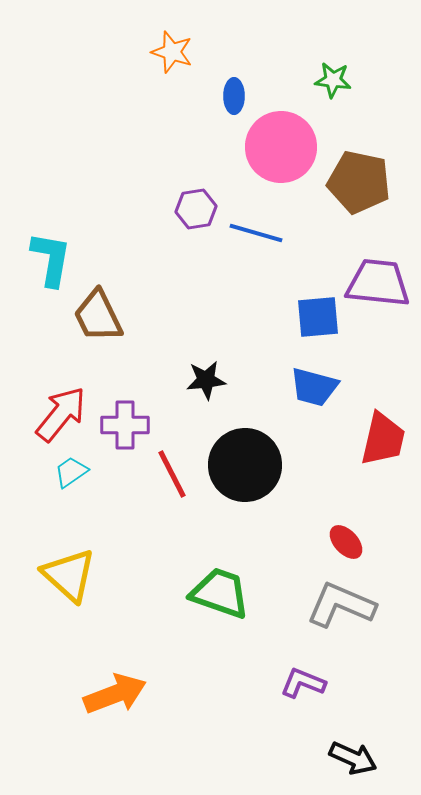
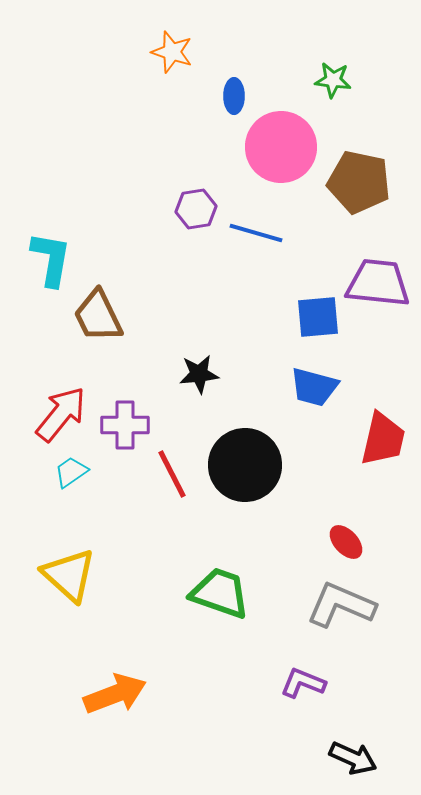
black star: moved 7 px left, 6 px up
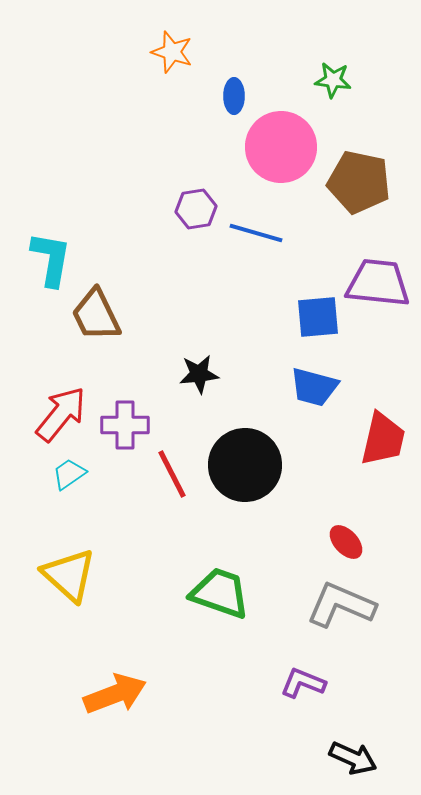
brown trapezoid: moved 2 px left, 1 px up
cyan trapezoid: moved 2 px left, 2 px down
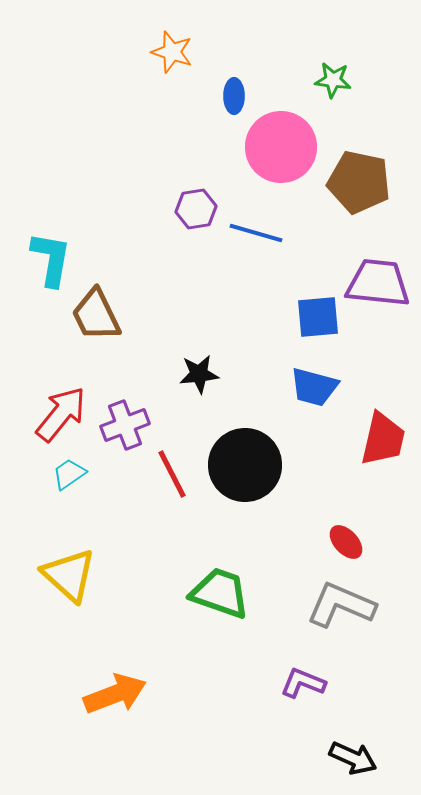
purple cross: rotated 21 degrees counterclockwise
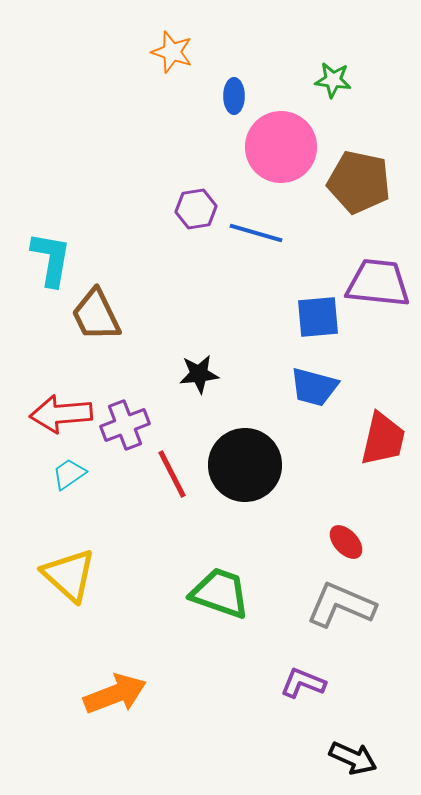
red arrow: rotated 134 degrees counterclockwise
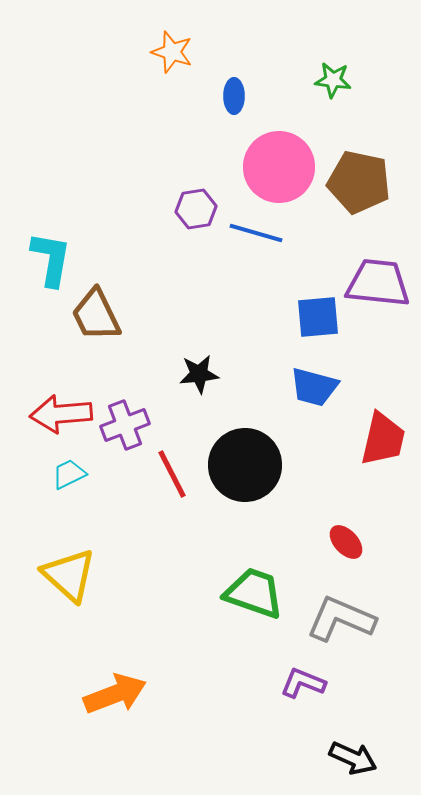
pink circle: moved 2 px left, 20 px down
cyan trapezoid: rotated 9 degrees clockwise
green trapezoid: moved 34 px right
gray L-shape: moved 14 px down
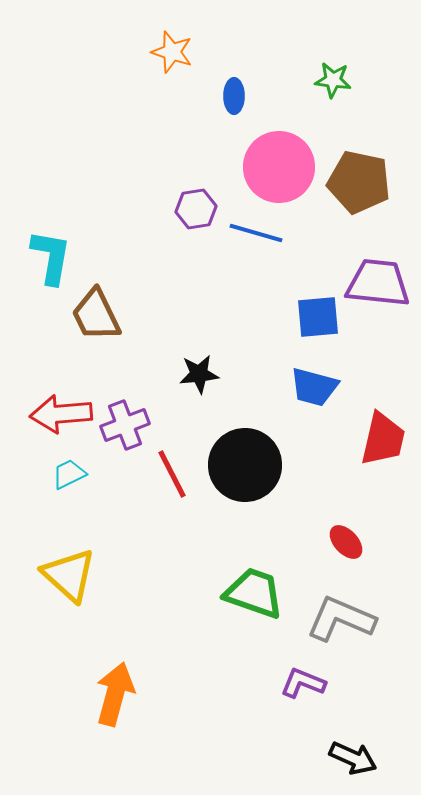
cyan L-shape: moved 2 px up
orange arrow: rotated 54 degrees counterclockwise
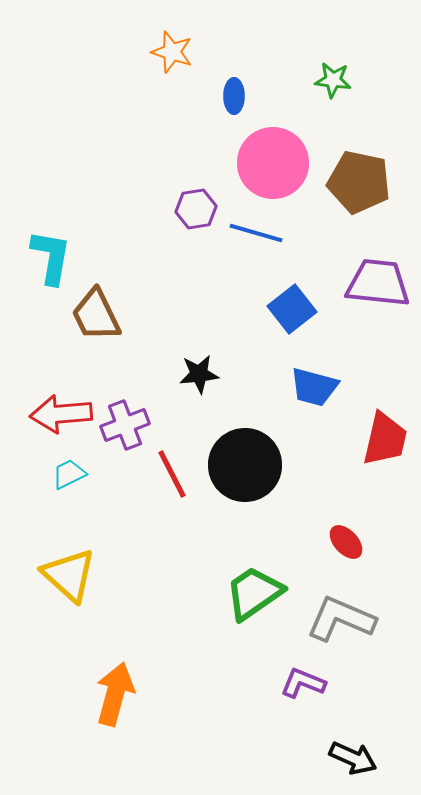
pink circle: moved 6 px left, 4 px up
blue square: moved 26 px left, 8 px up; rotated 33 degrees counterclockwise
red trapezoid: moved 2 px right
green trapezoid: rotated 54 degrees counterclockwise
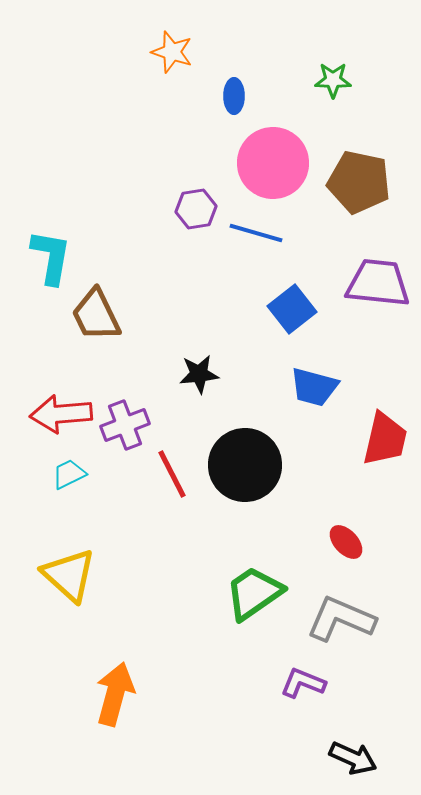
green star: rotated 6 degrees counterclockwise
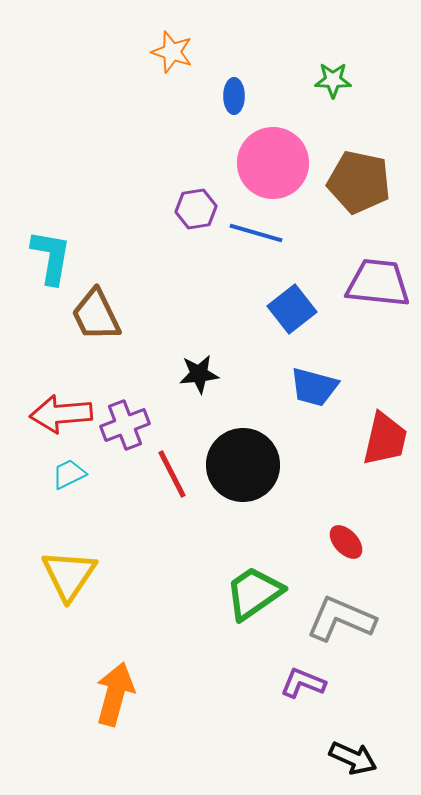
black circle: moved 2 px left
yellow triangle: rotated 22 degrees clockwise
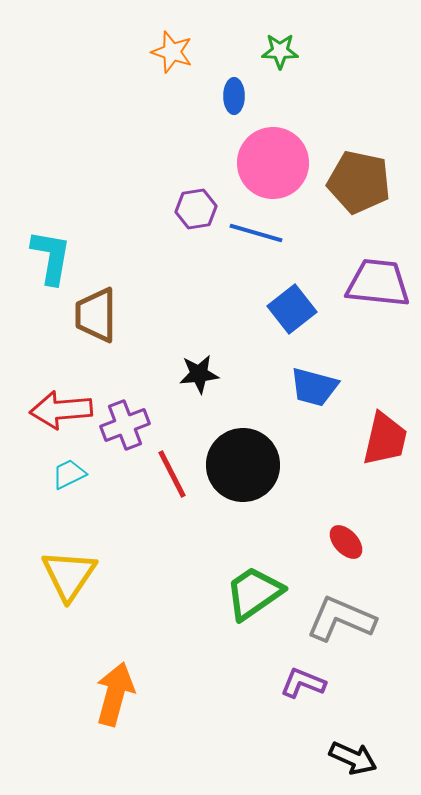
green star: moved 53 px left, 29 px up
brown trapezoid: rotated 26 degrees clockwise
red arrow: moved 4 px up
